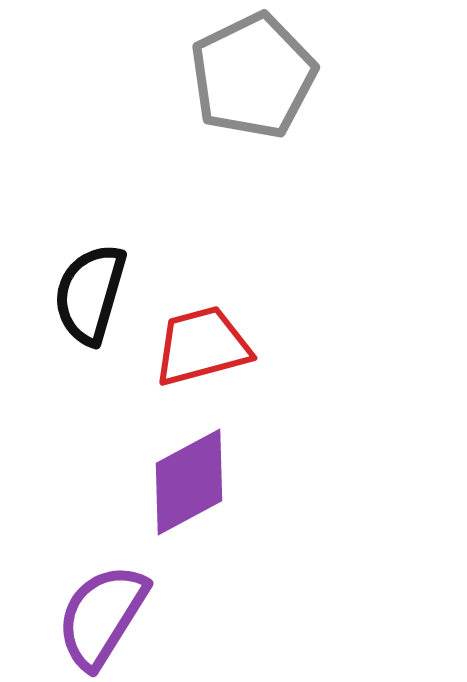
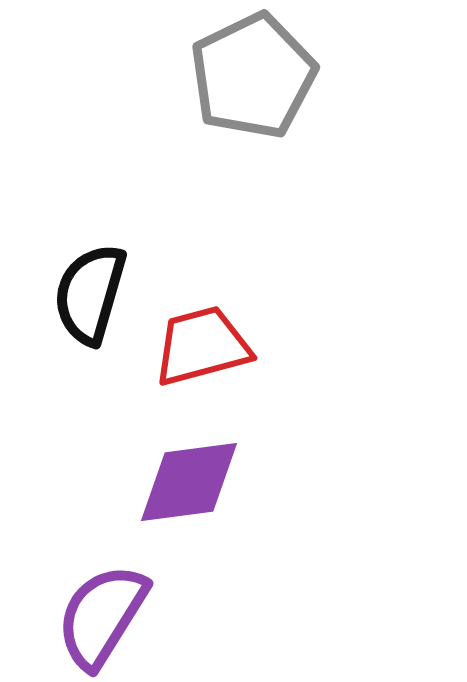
purple diamond: rotated 21 degrees clockwise
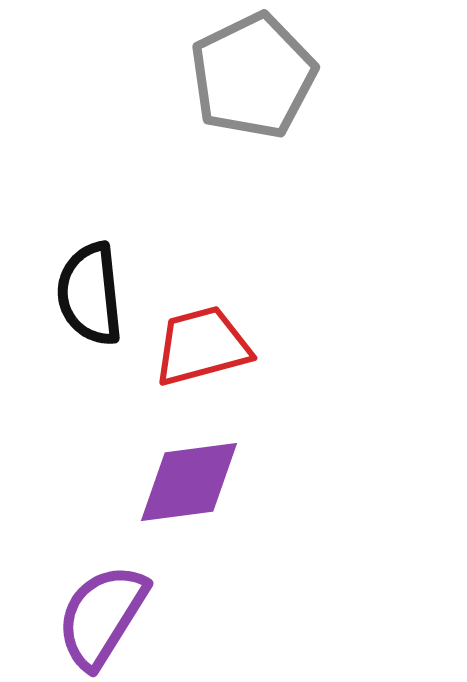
black semicircle: rotated 22 degrees counterclockwise
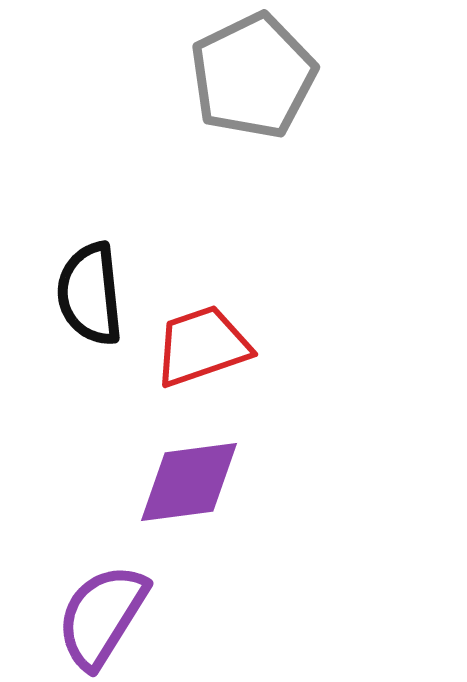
red trapezoid: rotated 4 degrees counterclockwise
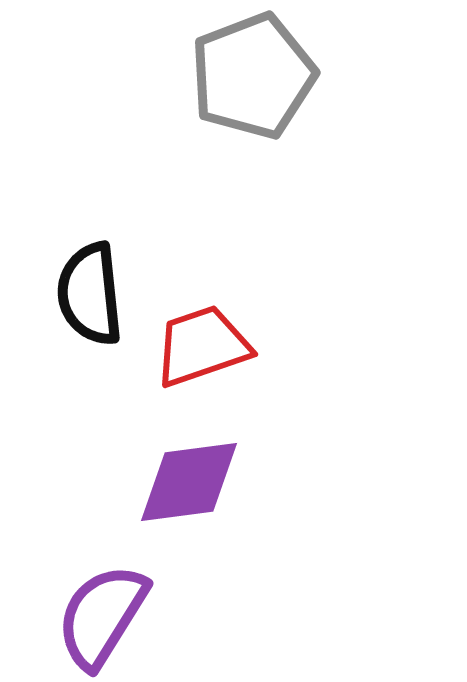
gray pentagon: rotated 5 degrees clockwise
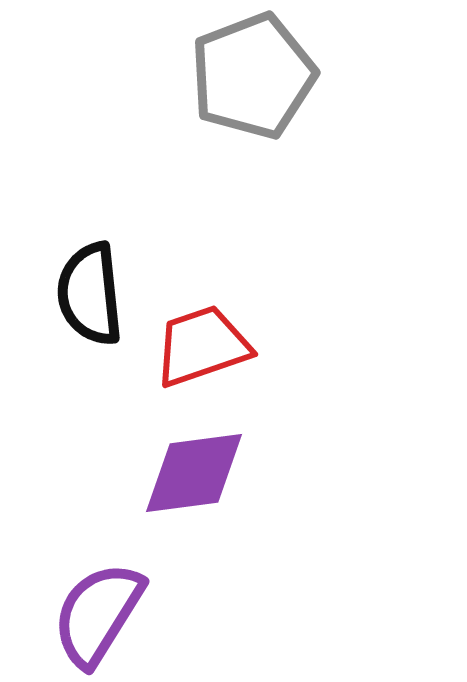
purple diamond: moved 5 px right, 9 px up
purple semicircle: moved 4 px left, 2 px up
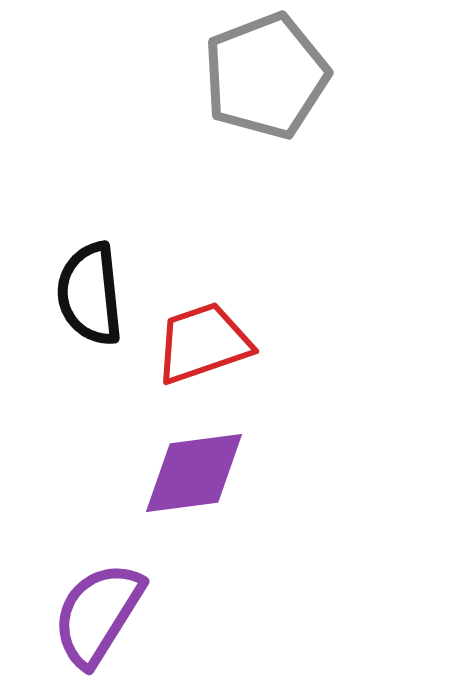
gray pentagon: moved 13 px right
red trapezoid: moved 1 px right, 3 px up
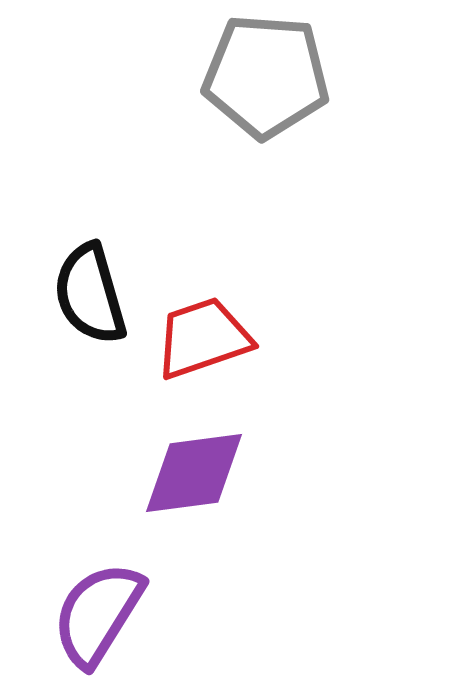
gray pentagon: rotated 25 degrees clockwise
black semicircle: rotated 10 degrees counterclockwise
red trapezoid: moved 5 px up
